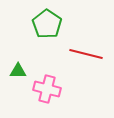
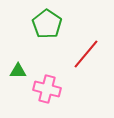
red line: rotated 64 degrees counterclockwise
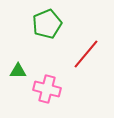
green pentagon: rotated 16 degrees clockwise
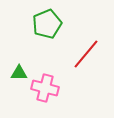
green triangle: moved 1 px right, 2 px down
pink cross: moved 2 px left, 1 px up
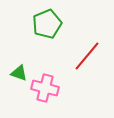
red line: moved 1 px right, 2 px down
green triangle: rotated 18 degrees clockwise
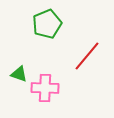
green triangle: moved 1 px down
pink cross: rotated 12 degrees counterclockwise
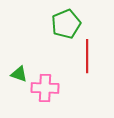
green pentagon: moved 19 px right
red line: rotated 40 degrees counterclockwise
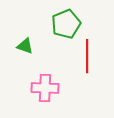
green triangle: moved 6 px right, 28 px up
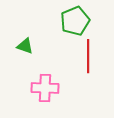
green pentagon: moved 9 px right, 3 px up
red line: moved 1 px right
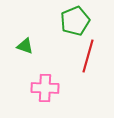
red line: rotated 16 degrees clockwise
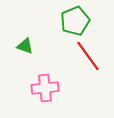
red line: rotated 52 degrees counterclockwise
pink cross: rotated 8 degrees counterclockwise
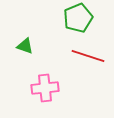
green pentagon: moved 3 px right, 3 px up
red line: rotated 36 degrees counterclockwise
